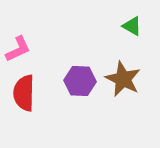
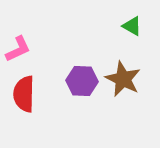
purple hexagon: moved 2 px right
red semicircle: moved 1 px down
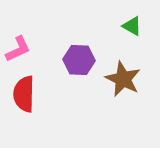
purple hexagon: moved 3 px left, 21 px up
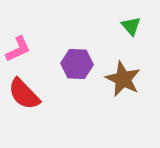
green triangle: moved 1 px left; rotated 20 degrees clockwise
purple hexagon: moved 2 px left, 4 px down
red semicircle: rotated 45 degrees counterclockwise
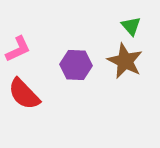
purple hexagon: moved 1 px left, 1 px down
brown star: moved 2 px right, 18 px up
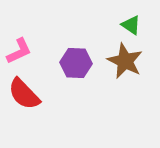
green triangle: moved 1 px up; rotated 15 degrees counterclockwise
pink L-shape: moved 1 px right, 2 px down
purple hexagon: moved 2 px up
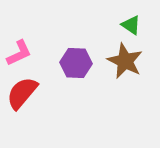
pink L-shape: moved 2 px down
red semicircle: moved 2 px left, 1 px up; rotated 84 degrees clockwise
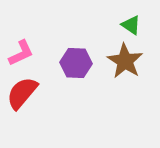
pink L-shape: moved 2 px right
brown star: rotated 6 degrees clockwise
